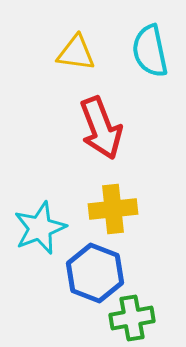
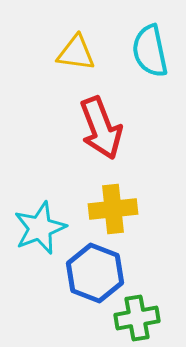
green cross: moved 5 px right
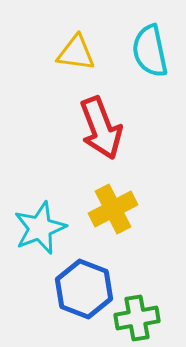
yellow cross: rotated 21 degrees counterclockwise
blue hexagon: moved 11 px left, 16 px down
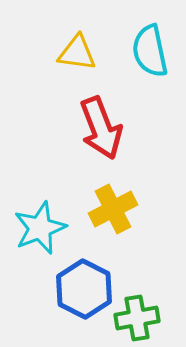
yellow triangle: moved 1 px right
blue hexagon: rotated 6 degrees clockwise
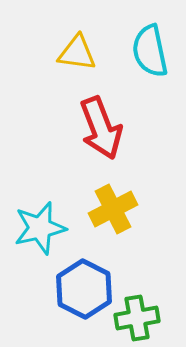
cyan star: rotated 8 degrees clockwise
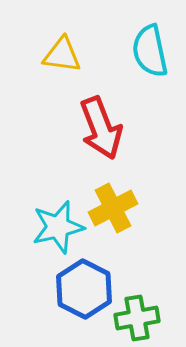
yellow triangle: moved 15 px left, 2 px down
yellow cross: moved 1 px up
cyan star: moved 18 px right, 1 px up
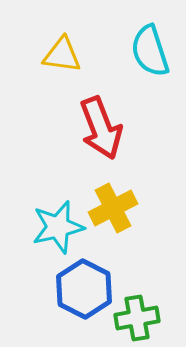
cyan semicircle: rotated 6 degrees counterclockwise
